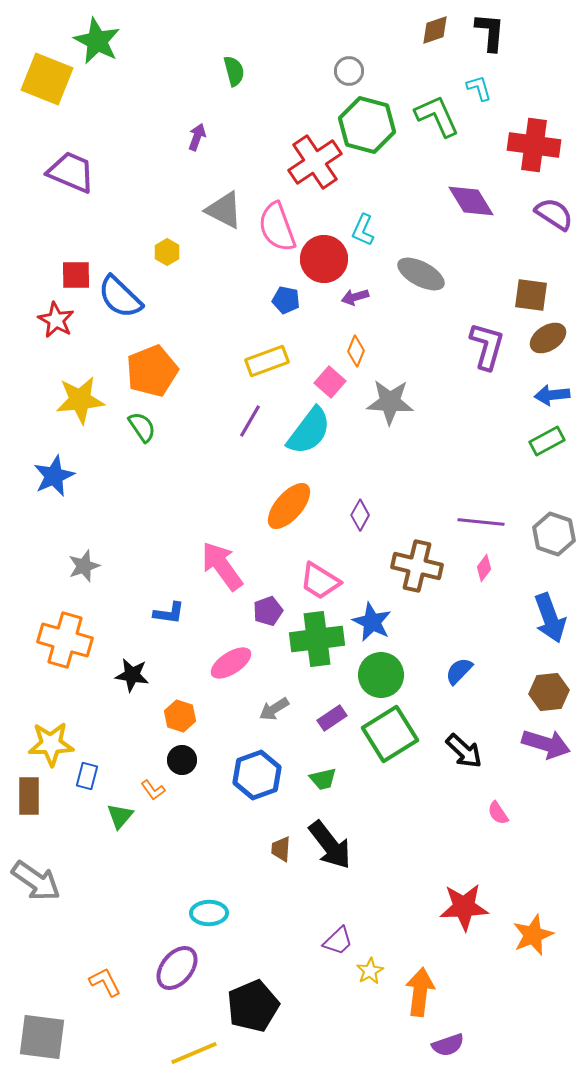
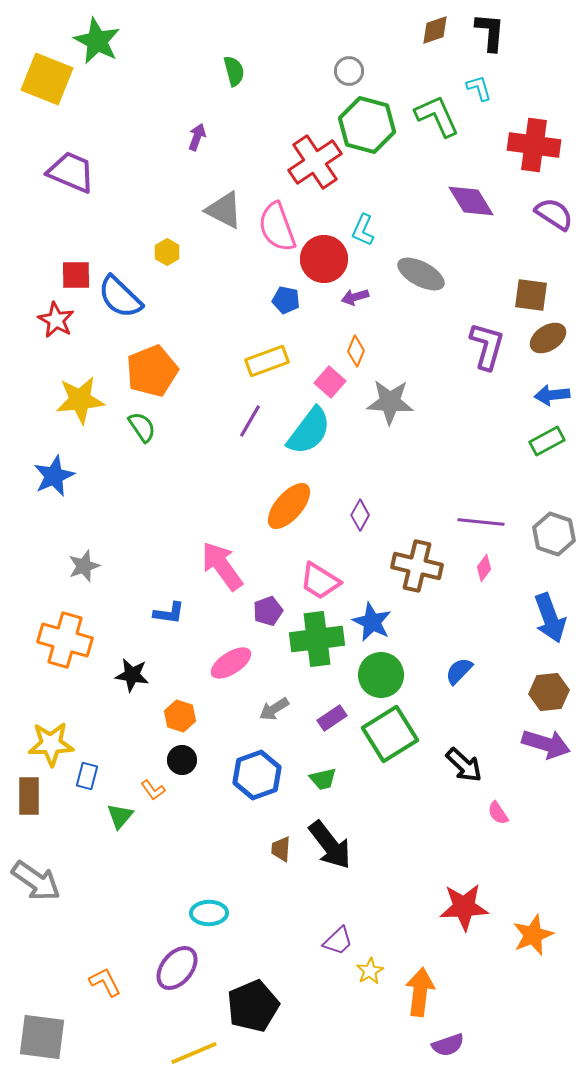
black arrow at (464, 751): moved 14 px down
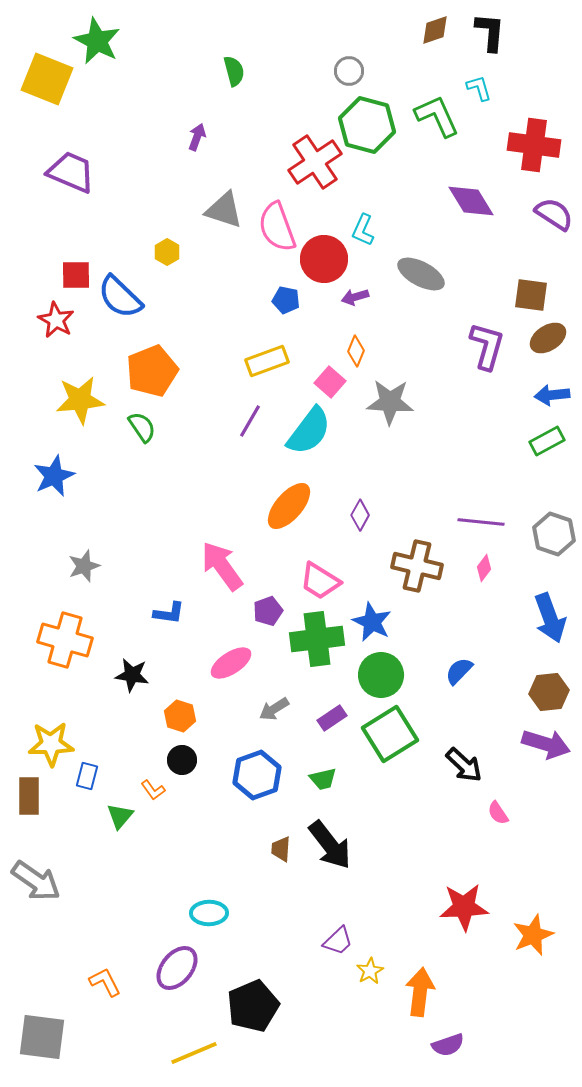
gray triangle at (224, 210): rotated 9 degrees counterclockwise
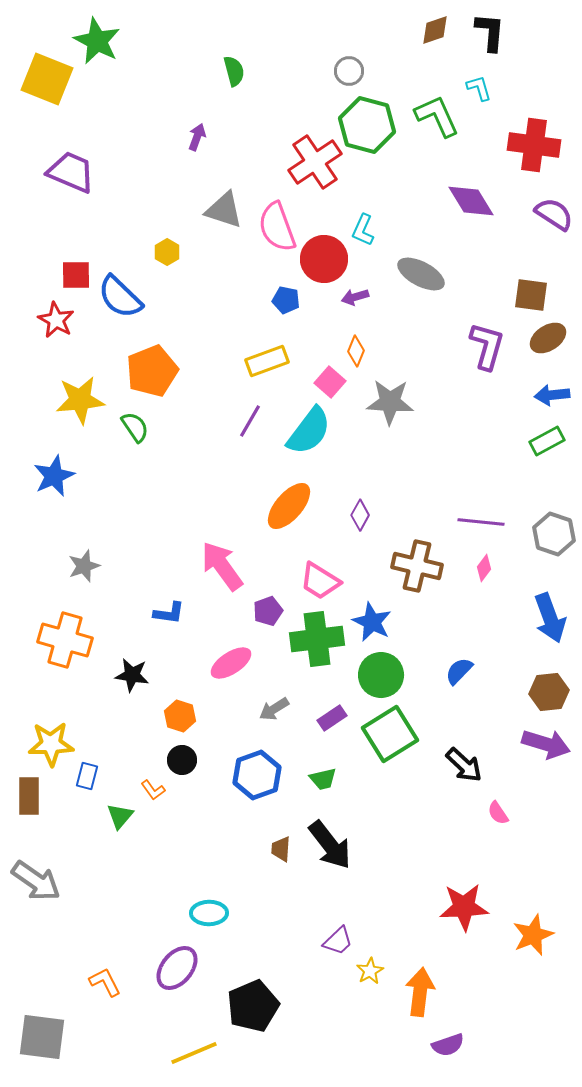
green semicircle at (142, 427): moved 7 px left
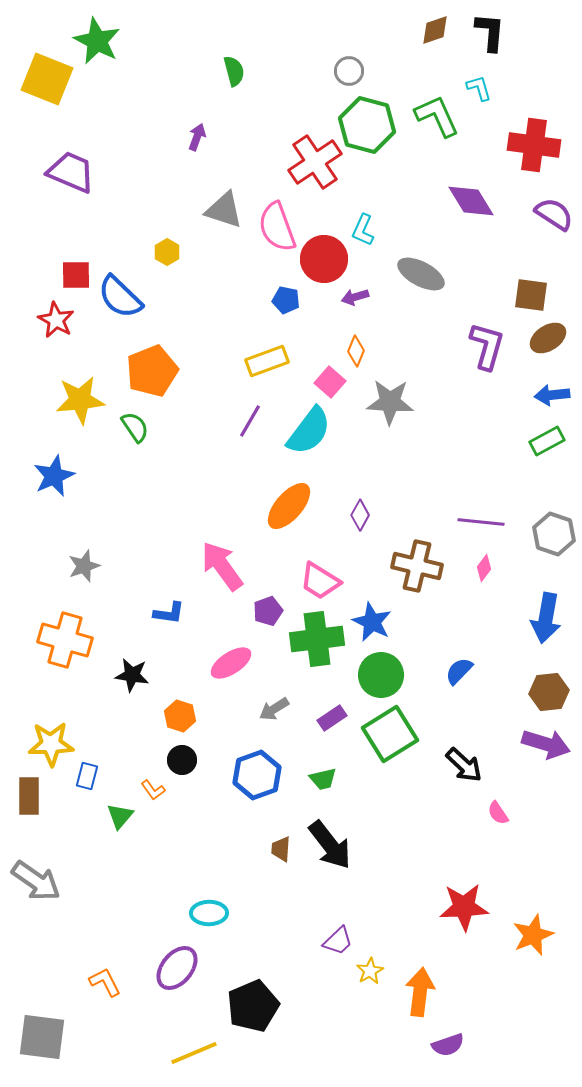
blue arrow at (550, 618): moved 4 px left; rotated 30 degrees clockwise
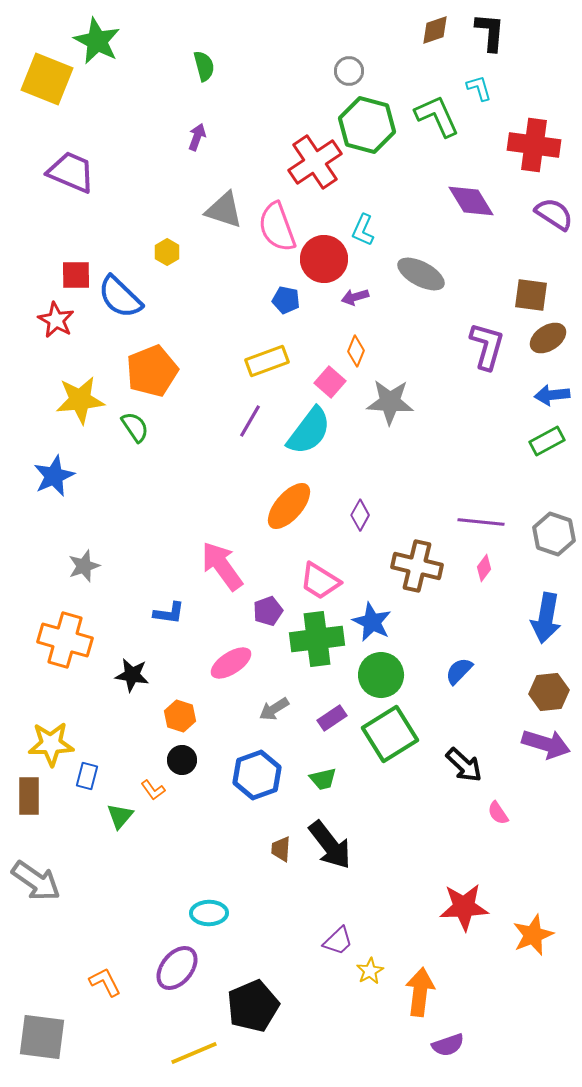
green semicircle at (234, 71): moved 30 px left, 5 px up
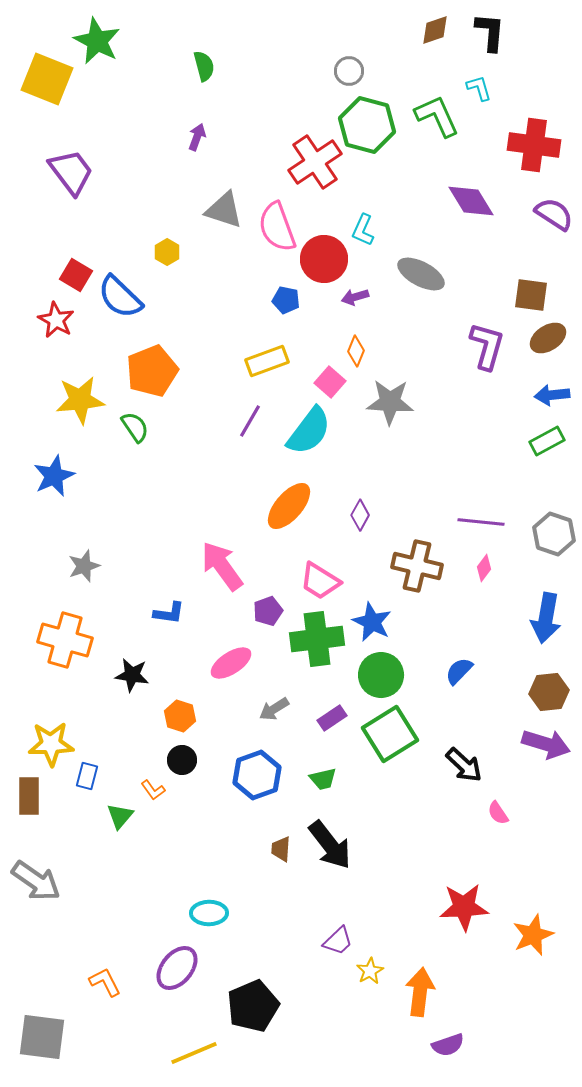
purple trapezoid at (71, 172): rotated 30 degrees clockwise
red square at (76, 275): rotated 32 degrees clockwise
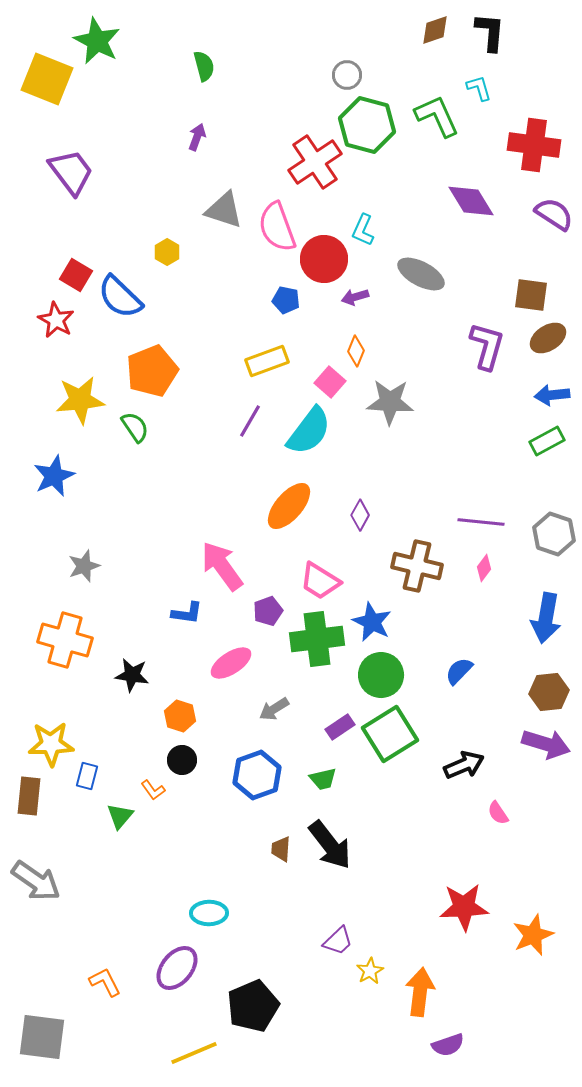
gray circle at (349, 71): moved 2 px left, 4 px down
blue L-shape at (169, 613): moved 18 px right
purple rectangle at (332, 718): moved 8 px right, 9 px down
black arrow at (464, 765): rotated 66 degrees counterclockwise
brown rectangle at (29, 796): rotated 6 degrees clockwise
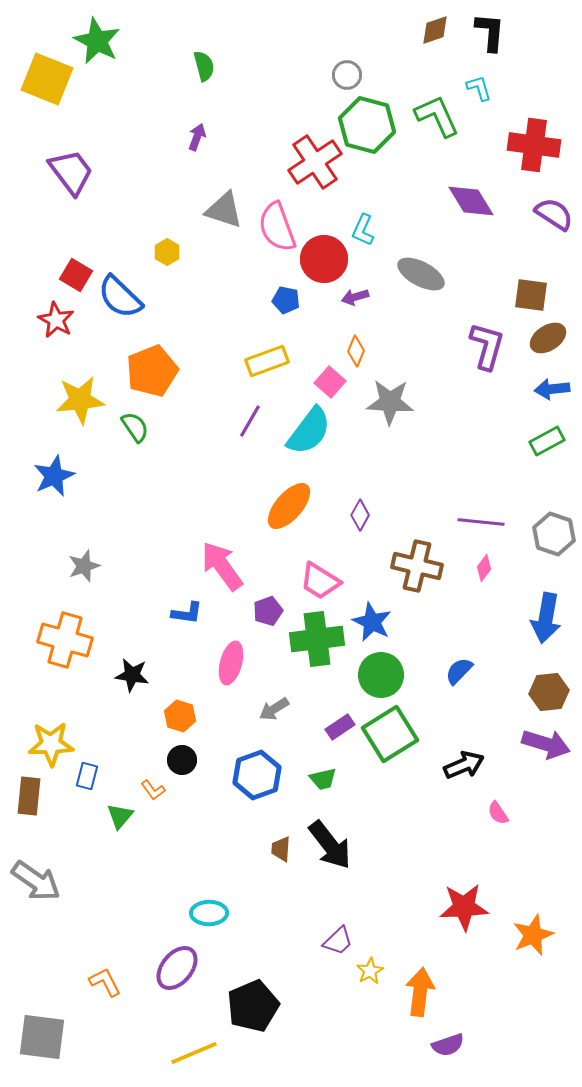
blue arrow at (552, 395): moved 6 px up
pink ellipse at (231, 663): rotated 42 degrees counterclockwise
